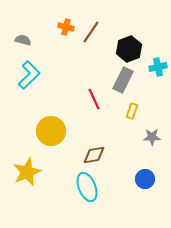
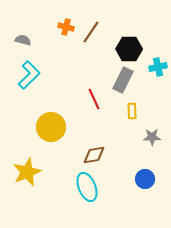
black hexagon: rotated 20 degrees clockwise
yellow rectangle: rotated 21 degrees counterclockwise
yellow circle: moved 4 px up
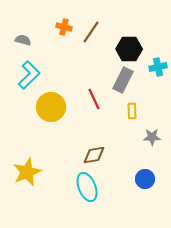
orange cross: moved 2 px left
yellow circle: moved 20 px up
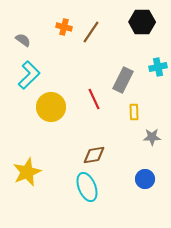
gray semicircle: rotated 21 degrees clockwise
black hexagon: moved 13 px right, 27 px up
yellow rectangle: moved 2 px right, 1 px down
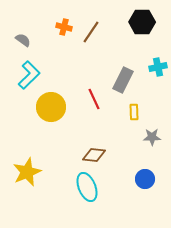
brown diamond: rotated 15 degrees clockwise
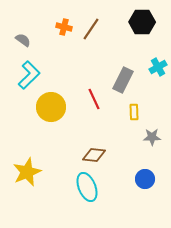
brown line: moved 3 px up
cyan cross: rotated 18 degrees counterclockwise
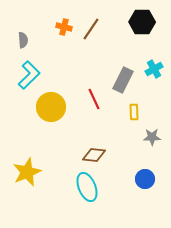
gray semicircle: rotated 49 degrees clockwise
cyan cross: moved 4 px left, 2 px down
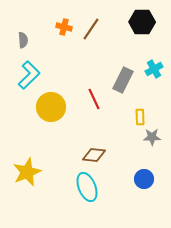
yellow rectangle: moved 6 px right, 5 px down
blue circle: moved 1 px left
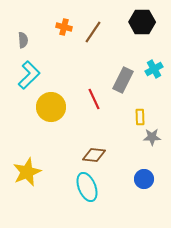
brown line: moved 2 px right, 3 px down
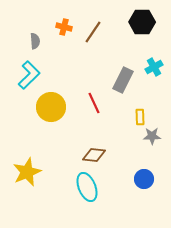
gray semicircle: moved 12 px right, 1 px down
cyan cross: moved 2 px up
red line: moved 4 px down
gray star: moved 1 px up
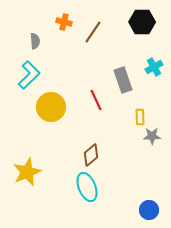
orange cross: moved 5 px up
gray rectangle: rotated 45 degrees counterclockwise
red line: moved 2 px right, 3 px up
brown diamond: moved 3 px left; rotated 45 degrees counterclockwise
blue circle: moved 5 px right, 31 px down
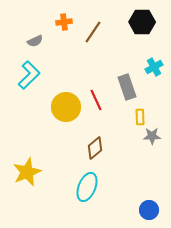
orange cross: rotated 21 degrees counterclockwise
gray semicircle: rotated 70 degrees clockwise
gray rectangle: moved 4 px right, 7 px down
yellow circle: moved 15 px right
brown diamond: moved 4 px right, 7 px up
cyan ellipse: rotated 44 degrees clockwise
